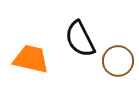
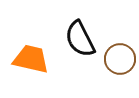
brown circle: moved 2 px right, 2 px up
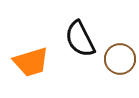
orange trapezoid: moved 3 px down; rotated 150 degrees clockwise
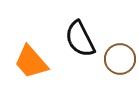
orange trapezoid: rotated 66 degrees clockwise
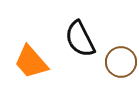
brown circle: moved 1 px right, 3 px down
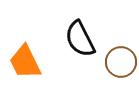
orange trapezoid: moved 6 px left; rotated 15 degrees clockwise
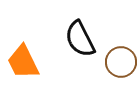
orange trapezoid: moved 2 px left
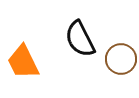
brown circle: moved 3 px up
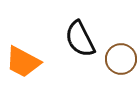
orange trapezoid: rotated 36 degrees counterclockwise
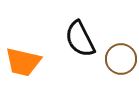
orange trapezoid: rotated 15 degrees counterclockwise
